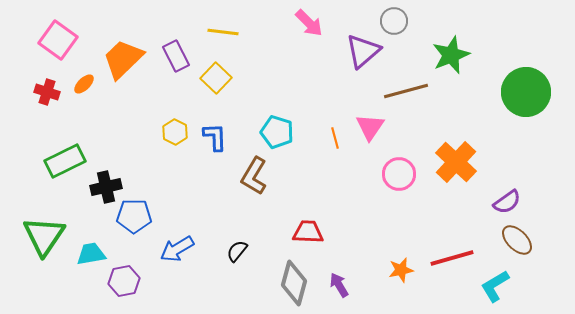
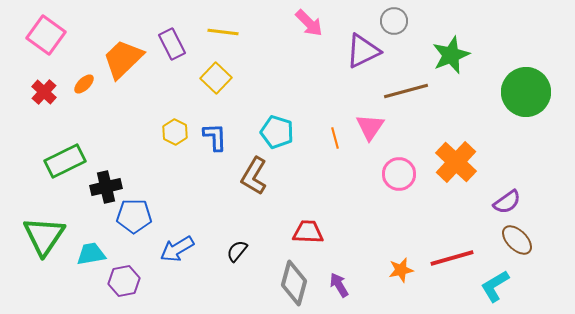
pink square: moved 12 px left, 5 px up
purple triangle: rotated 15 degrees clockwise
purple rectangle: moved 4 px left, 12 px up
red cross: moved 3 px left; rotated 25 degrees clockwise
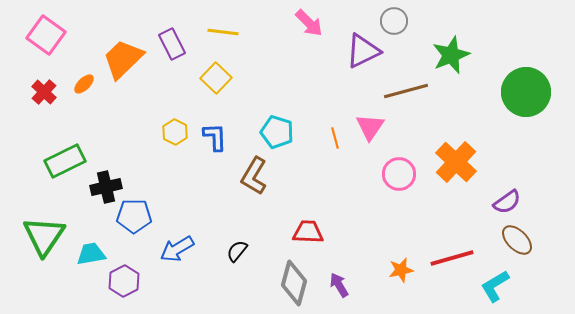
purple hexagon: rotated 16 degrees counterclockwise
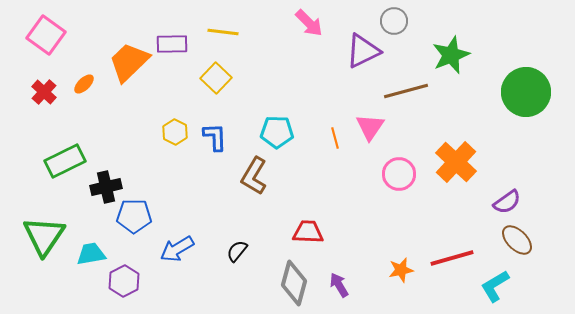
purple rectangle: rotated 64 degrees counterclockwise
orange trapezoid: moved 6 px right, 3 px down
cyan pentagon: rotated 16 degrees counterclockwise
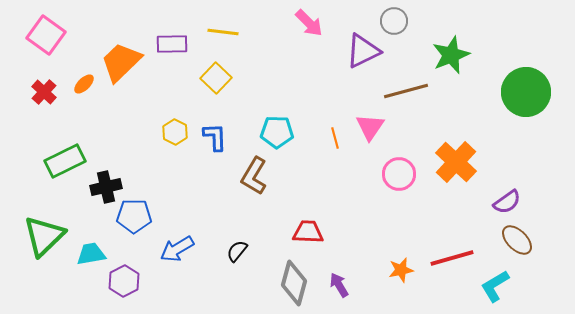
orange trapezoid: moved 8 px left
green triangle: rotated 12 degrees clockwise
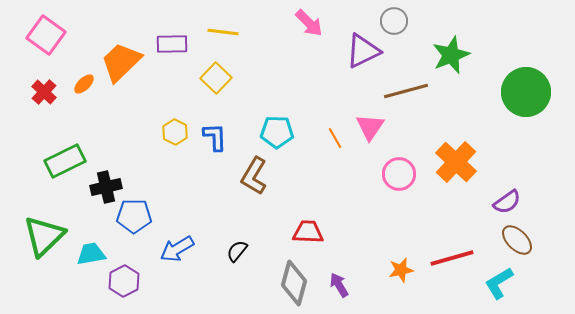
orange line: rotated 15 degrees counterclockwise
cyan L-shape: moved 4 px right, 3 px up
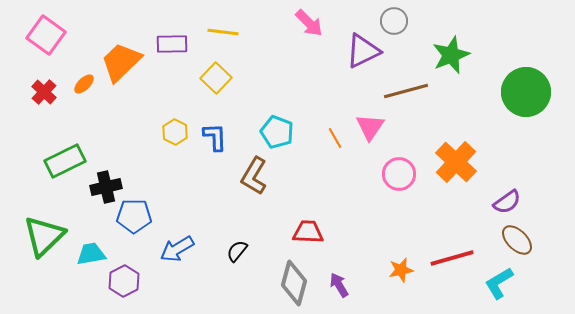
cyan pentagon: rotated 20 degrees clockwise
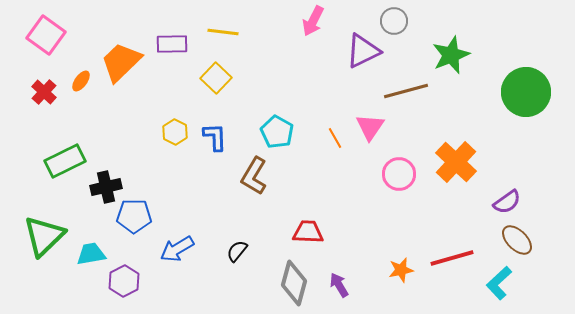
pink arrow: moved 4 px right, 2 px up; rotated 72 degrees clockwise
orange ellipse: moved 3 px left, 3 px up; rotated 10 degrees counterclockwise
cyan pentagon: rotated 8 degrees clockwise
cyan L-shape: rotated 12 degrees counterclockwise
